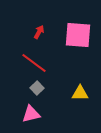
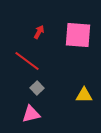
red line: moved 7 px left, 2 px up
yellow triangle: moved 4 px right, 2 px down
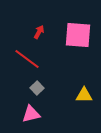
red line: moved 2 px up
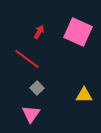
pink square: moved 3 px up; rotated 20 degrees clockwise
pink triangle: rotated 42 degrees counterclockwise
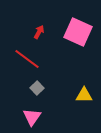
pink triangle: moved 1 px right, 3 px down
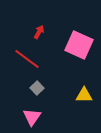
pink square: moved 1 px right, 13 px down
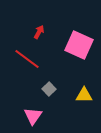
gray square: moved 12 px right, 1 px down
pink triangle: moved 1 px right, 1 px up
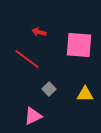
red arrow: rotated 104 degrees counterclockwise
pink square: rotated 20 degrees counterclockwise
yellow triangle: moved 1 px right, 1 px up
pink triangle: rotated 30 degrees clockwise
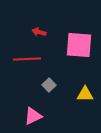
red line: rotated 40 degrees counterclockwise
gray square: moved 4 px up
